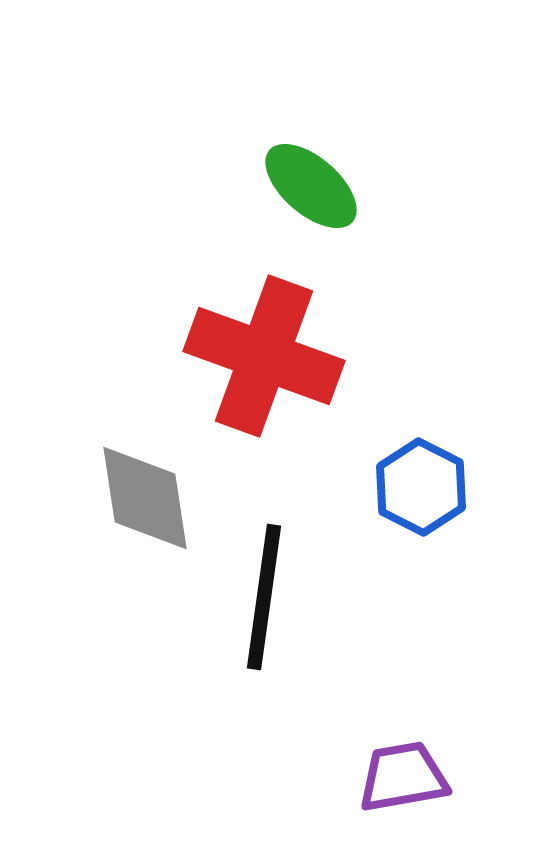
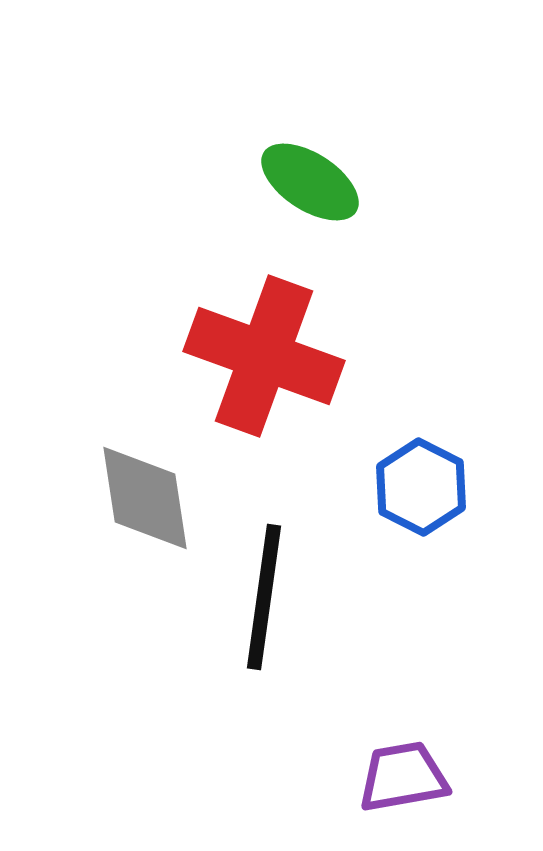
green ellipse: moved 1 px left, 4 px up; rotated 8 degrees counterclockwise
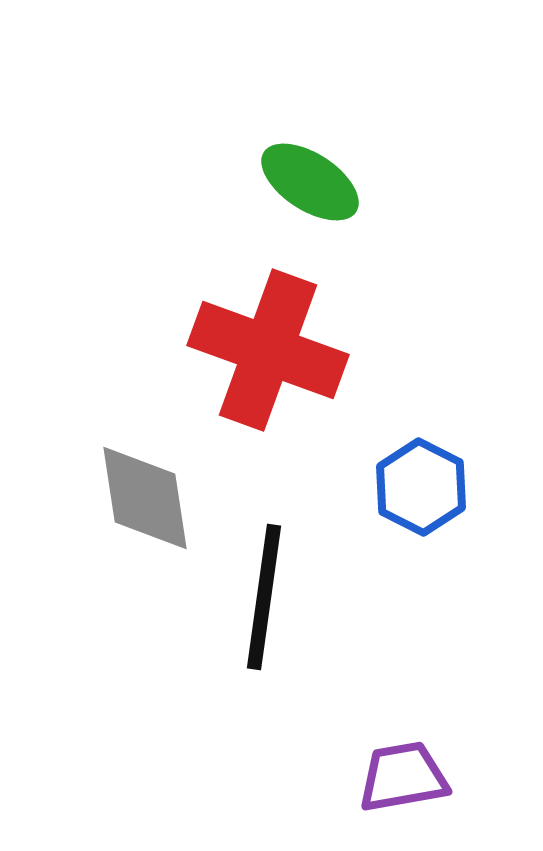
red cross: moved 4 px right, 6 px up
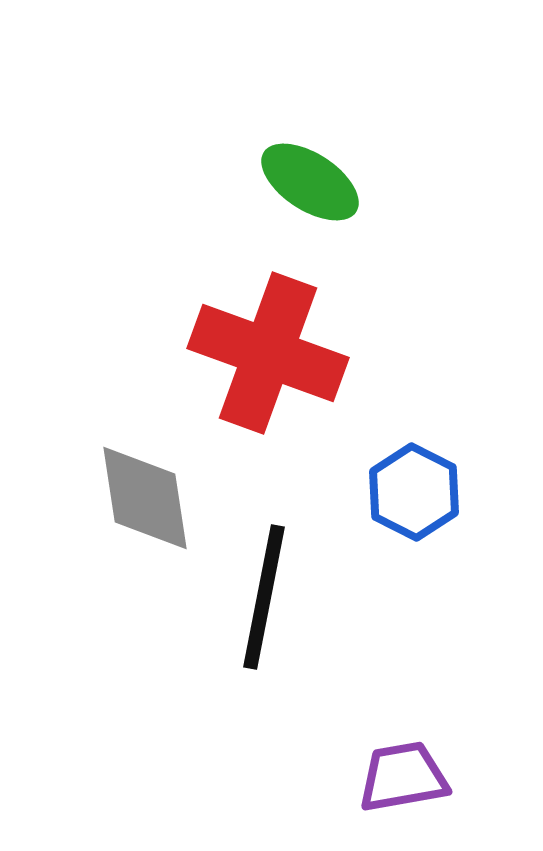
red cross: moved 3 px down
blue hexagon: moved 7 px left, 5 px down
black line: rotated 3 degrees clockwise
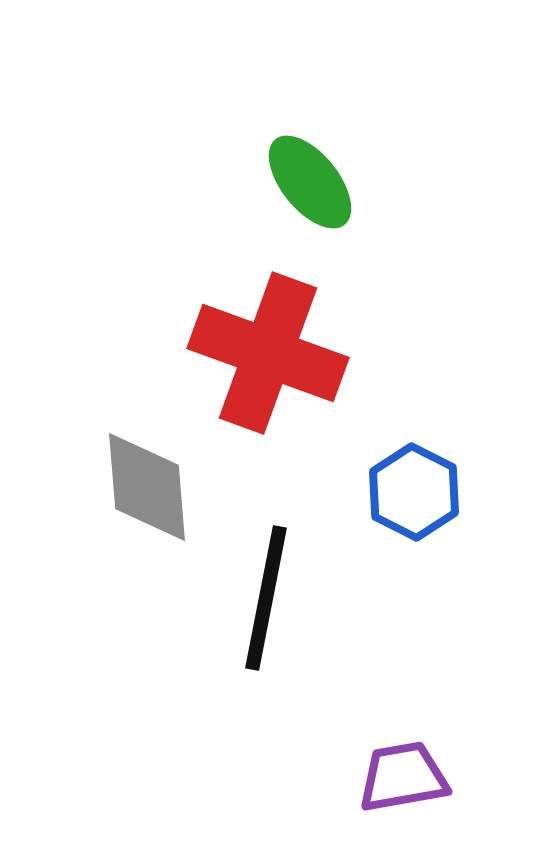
green ellipse: rotated 18 degrees clockwise
gray diamond: moved 2 px right, 11 px up; rotated 4 degrees clockwise
black line: moved 2 px right, 1 px down
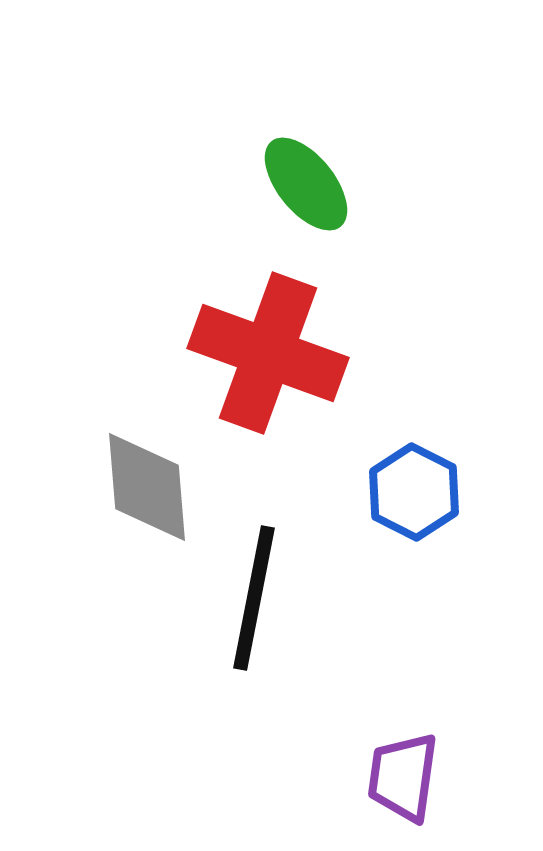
green ellipse: moved 4 px left, 2 px down
black line: moved 12 px left
purple trapezoid: rotated 72 degrees counterclockwise
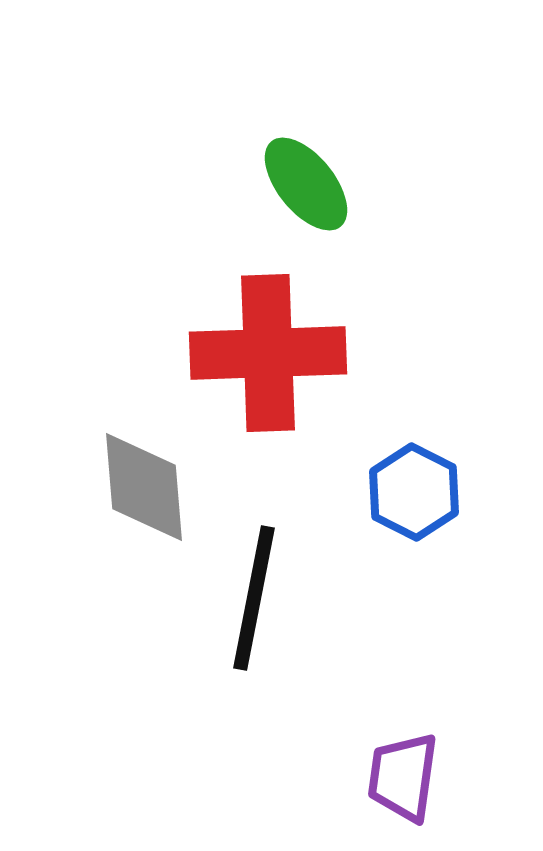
red cross: rotated 22 degrees counterclockwise
gray diamond: moved 3 px left
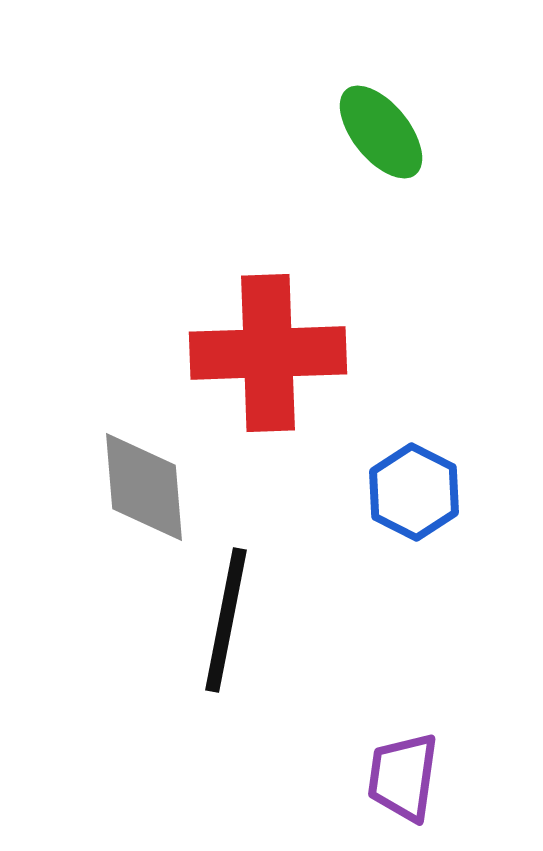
green ellipse: moved 75 px right, 52 px up
black line: moved 28 px left, 22 px down
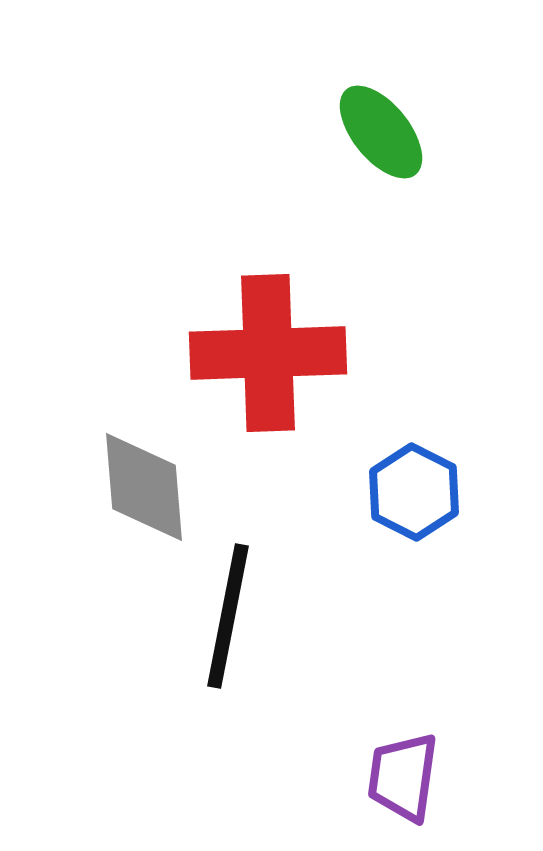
black line: moved 2 px right, 4 px up
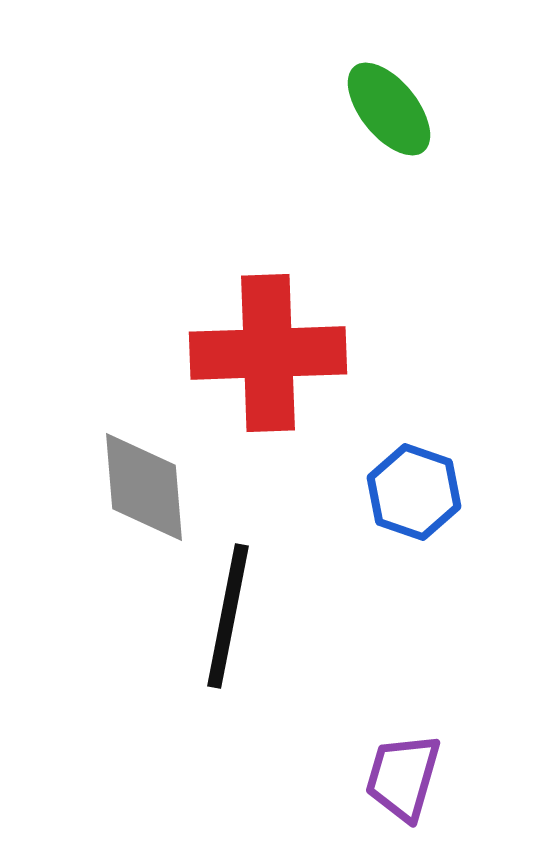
green ellipse: moved 8 px right, 23 px up
blue hexagon: rotated 8 degrees counterclockwise
purple trapezoid: rotated 8 degrees clockwise
